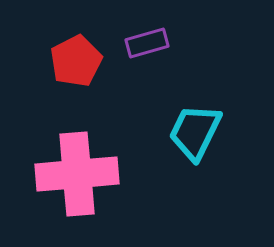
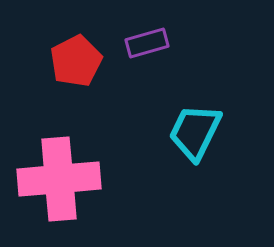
pink cross: moved 18 px left, 5 px down
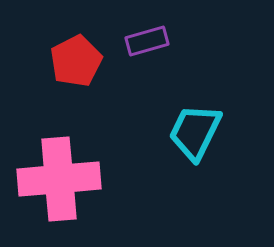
purple rectangle: moved 2 px up
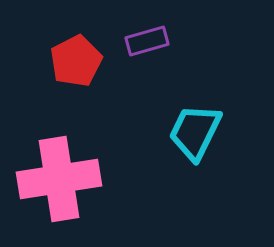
pink cross: rotated 4 degrees counterclockwise
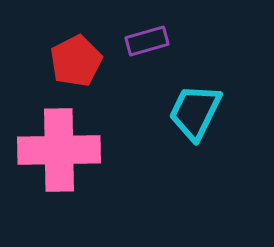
cyan trapezoid: moved 20 px up
pink cross: moved 29 px up; rotated 8 degrees clockwise
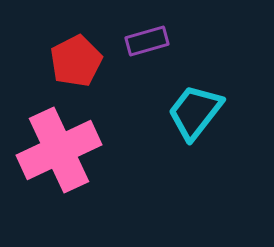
cyan trapezoid: rotated 12 degrees clockwise
pink cross: rotated 24 degrees counterclockwise
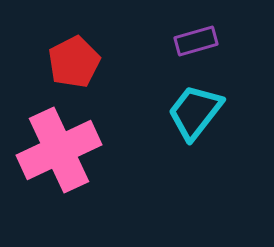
purple rectangle: moved 49 px right
red pentagon: moved 2 px left, 1 px down
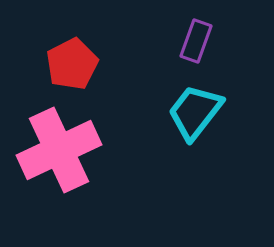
purple rectangle: rotated 54 degrees counterclockwise
red pentagon: moved 2 px left, 2 px down
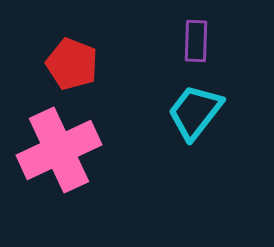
purple rectangle: rotated 18 degrees counterclockwise
red pentagon: rotated 24 degrees counterclockwise
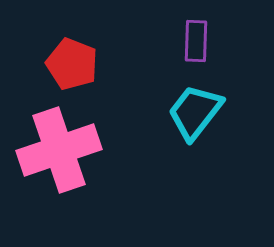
pink cross: rotated 6 degrees clockwise
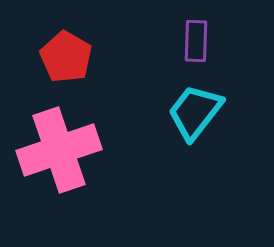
red pentagon: moved 6 px left, 7 px up; rotated 9 degrees clockwise
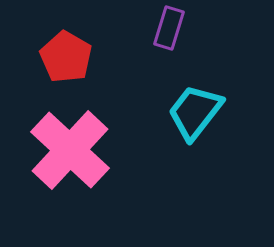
purple rectangle: moved 27 px left, 13 px up; rotated 15 degrees clockwise
pink cross: moved 11 px right; rotated 28 degrees counterclockwise
